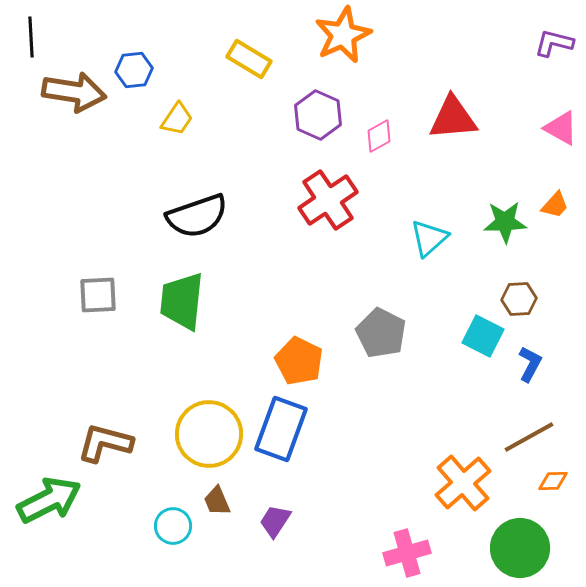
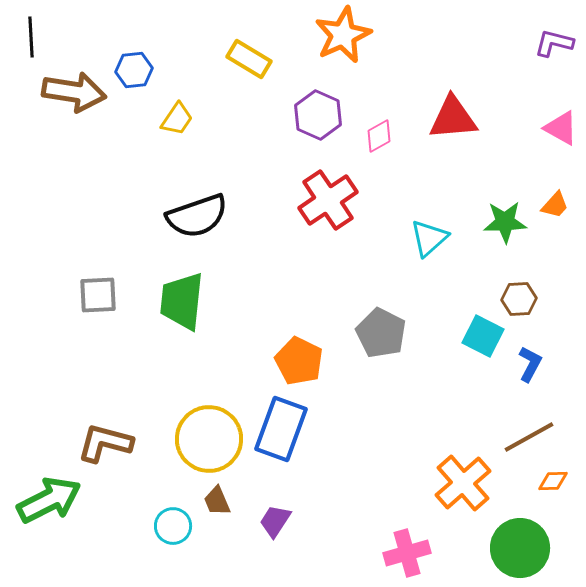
yellow circle: moved 5 px down
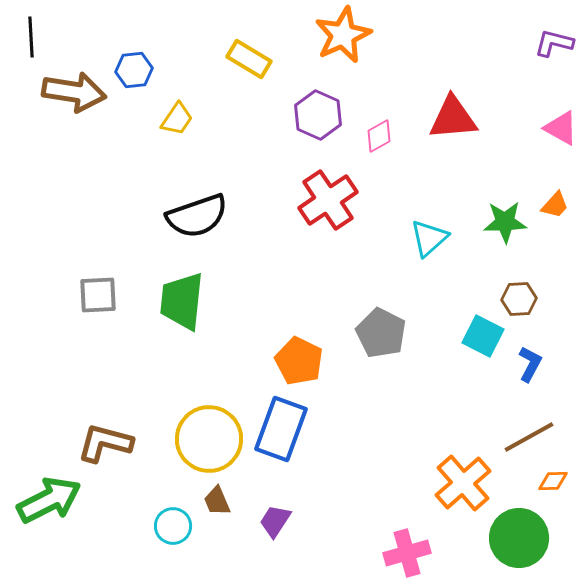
green circle: moved 1 px left, 10 px up
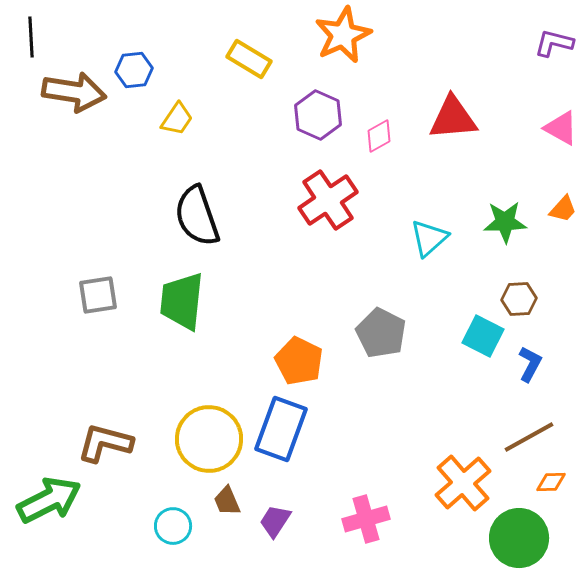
orange trapezoid: moved 8 px right, 4 px down
black semicircle: rotated 90 degrees clockwise
gray square: rotated 6 degrees counterclockwise
orange diamond: moved 2 px left, 1 px down
brown trapezoid: moved 10 px right
pink cross: moved 41 px left, 34 px up
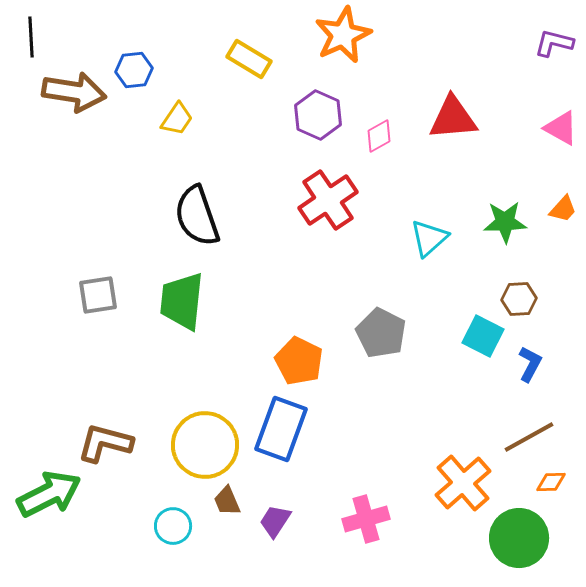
yellow circle: moved 4 px left, 6 px down
green arrow: moved 6 px up
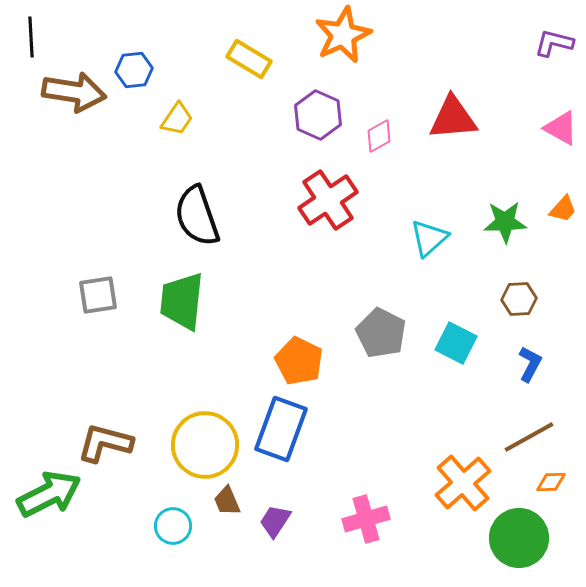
cyan square: moved 27 px left, 7 px down
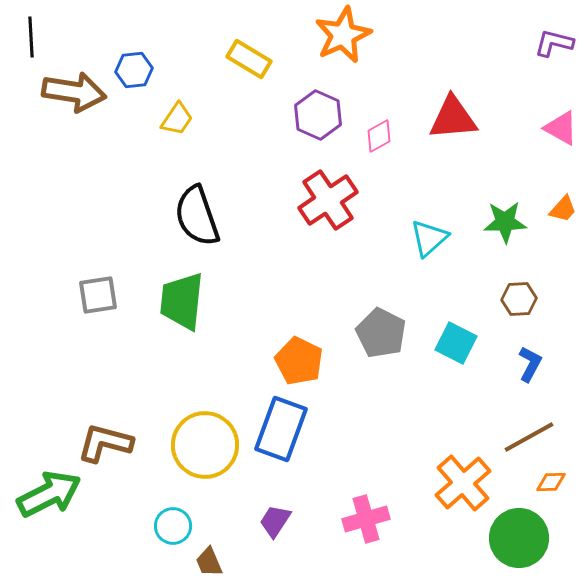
brown trapezoid: moved 18 px left, 61 px down
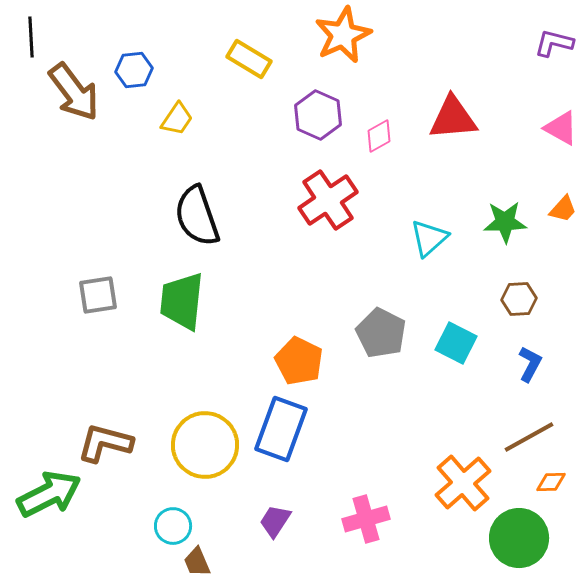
brown arrow: rotated 44 degrees clockwise
brown trapezoid: moved 12 px left
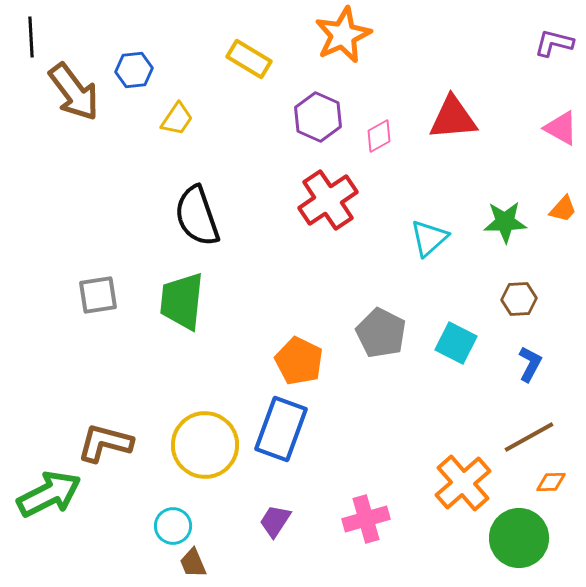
purple hexagon: moved 2 px down
brown trapezoid: moved 4 px left, 1 px down
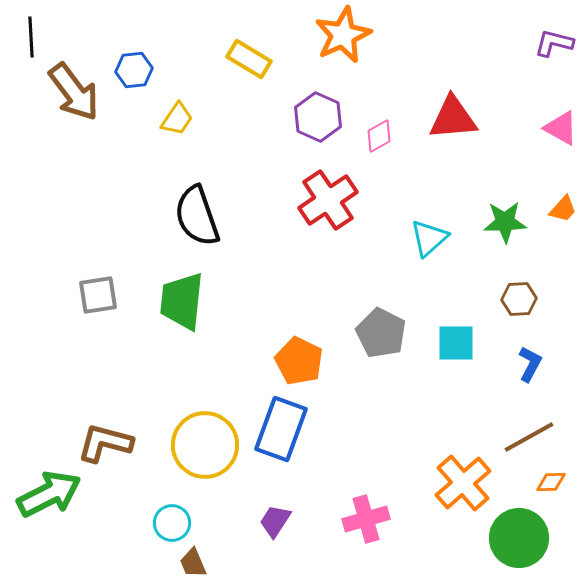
cyan square: rotated 27 degrees counterclockwise
cyan circle: moved 1 px left, 3 px up
